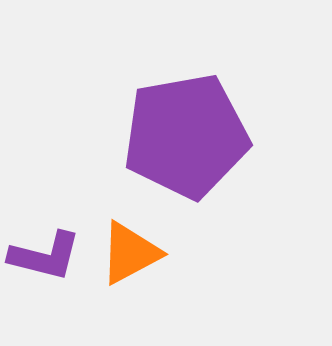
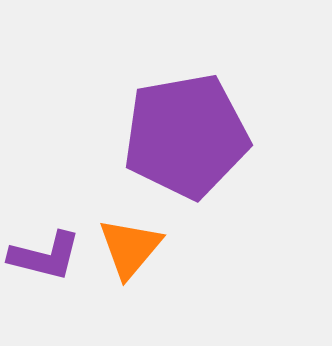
orange triangle: moved 5 px up; rotated 22 degrees counterclockwise
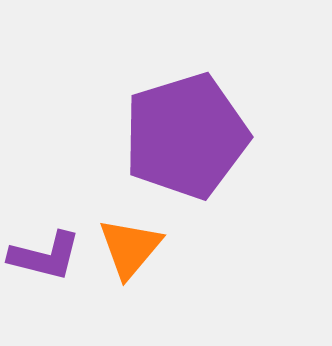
purple pentagon: rotated 7 degrees counterclockwise
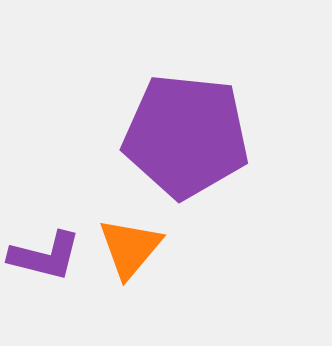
purple pentagon: rotated 23 degrees clockwise
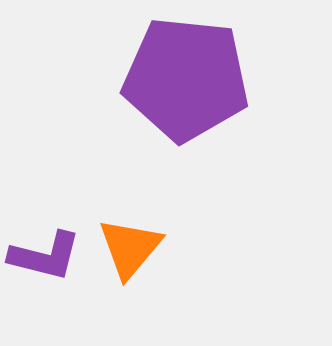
purple pentagon: moved 57 px up
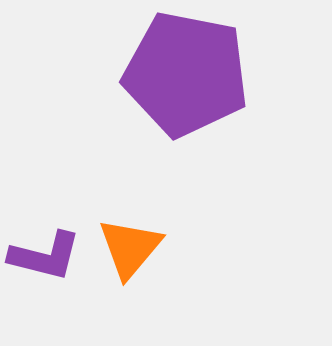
purple pentagon: moved 5 px up; rotated 5 degrees clockwise
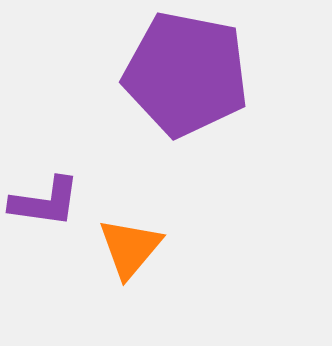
purple L-shape: moved 54 px up; rotated 6 degrees counterclockwise
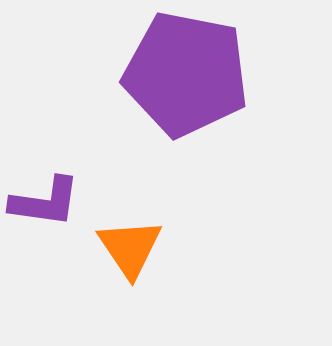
orange triangle: rotated 14 degrees counterclockwise
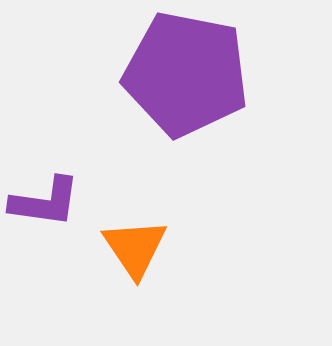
orange triangle: moved 5 px right
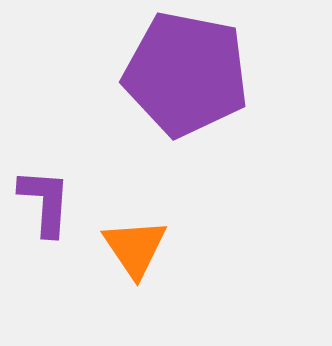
purple L-shape: rotated 94 degrees counterclockwise
